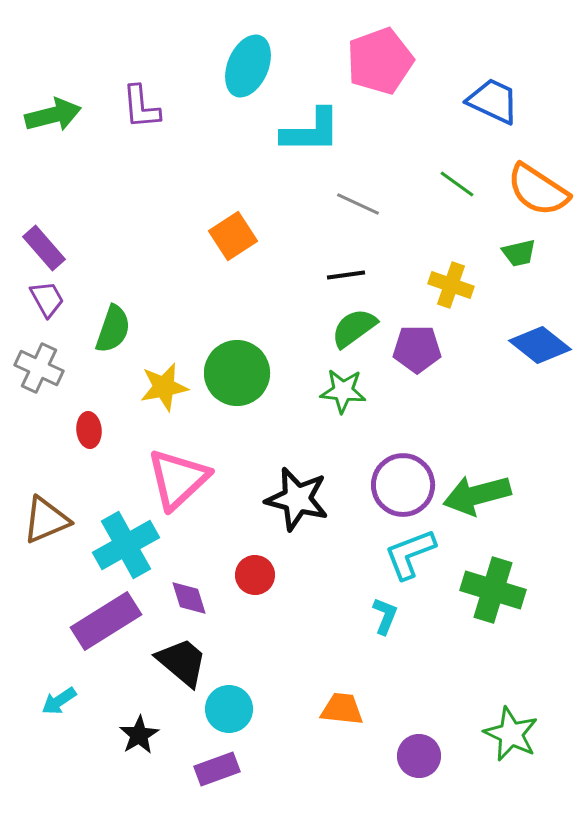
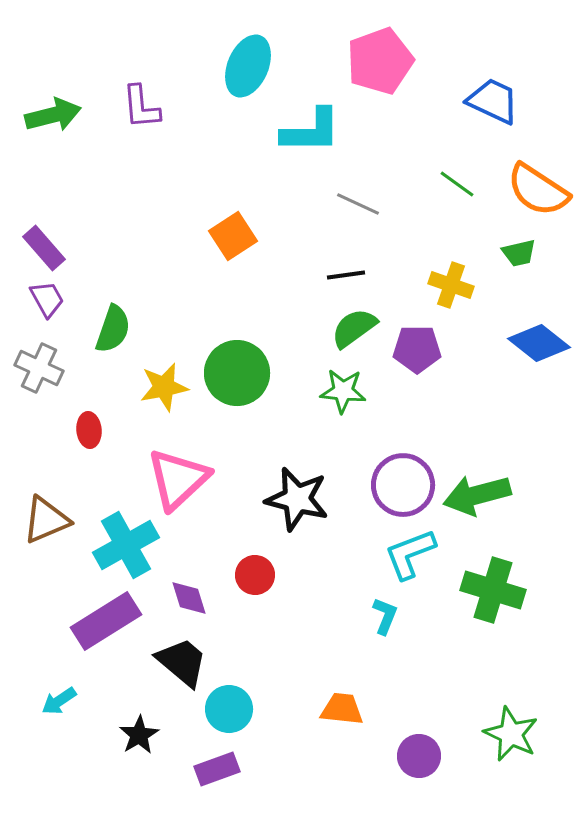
blue diamond at (540, 345): moved 1 px left, 2 px up
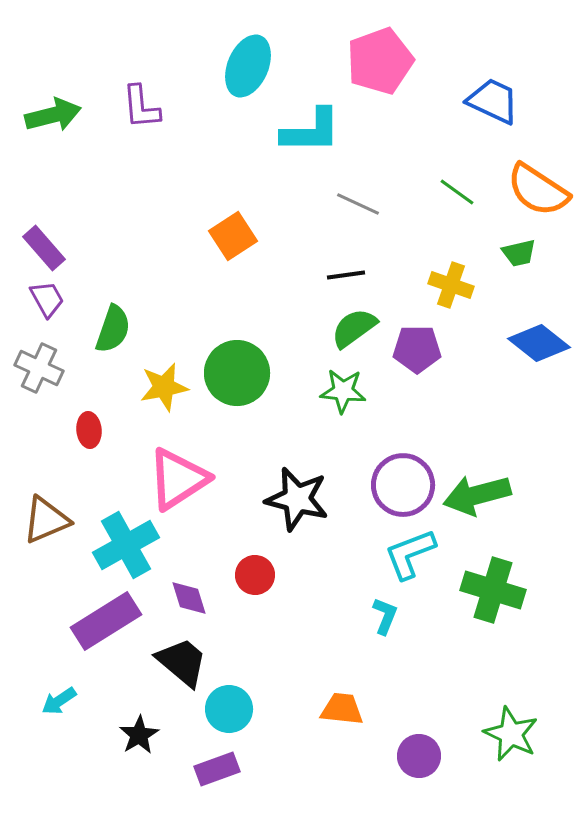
green line at (457, 184): moved 8 px down
pink triangle at (178, 479): rotated 10 degrees clockwise
